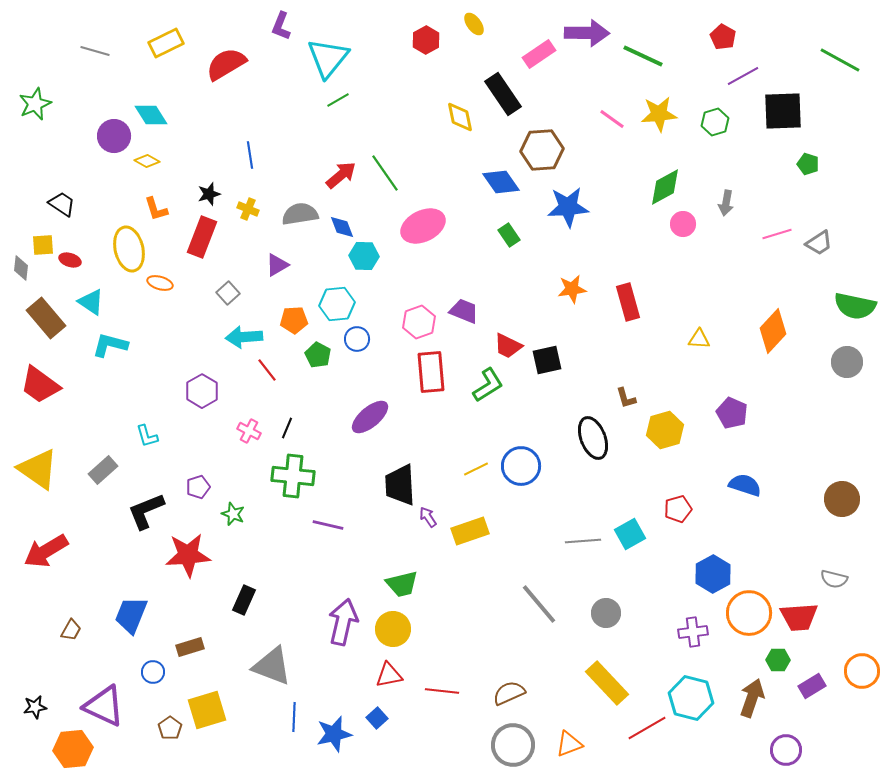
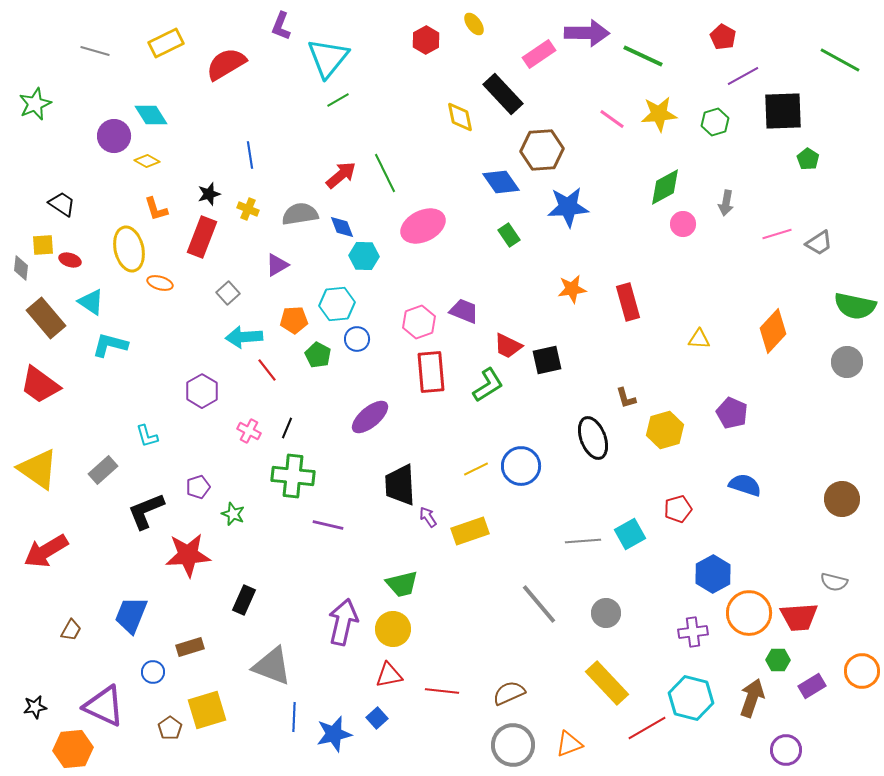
black rectangle at (503, 94): rotated 9 degrees counterclockwise
green pentagon at (808, 164): moved 5 px up; rotated 15 degrees clockwise
green line at (385, 173): rotated 9 degrees clockwise
gray semicircle at (834, 579): moved 3 px down
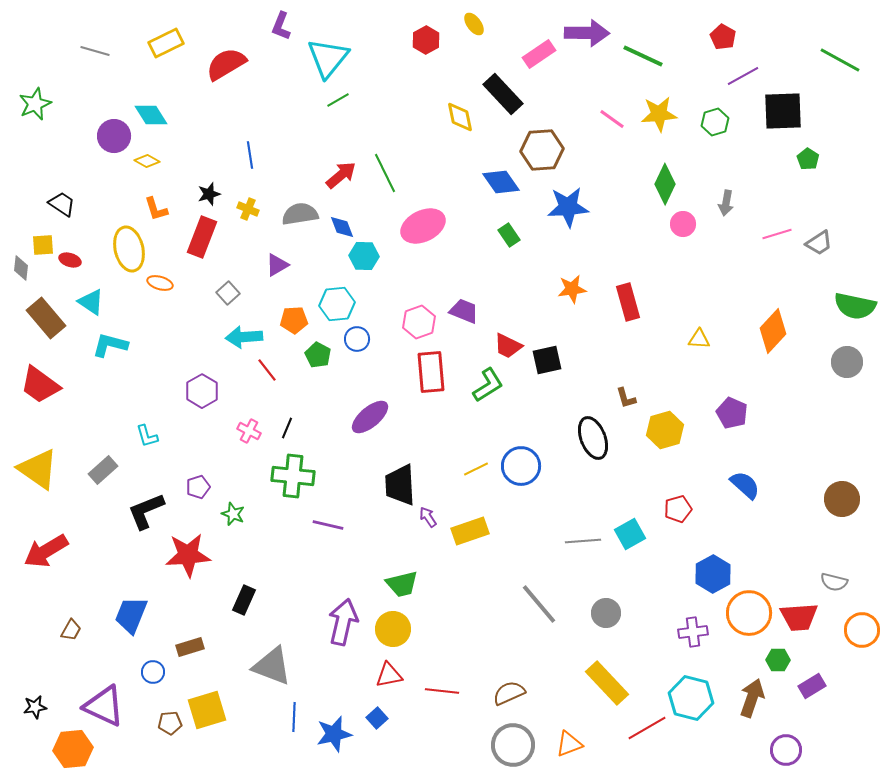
green diamond at (665, 187): moved 3 px up; rotated 36 degrees counterclockwise
blue semicircle at (745, 485): rotated 24 degrees clockwise
orange circle at (862, 671): moved 41 px up
brown pentagon at (170, 728): moved 5 px up; rotated 30 degrees clockwise
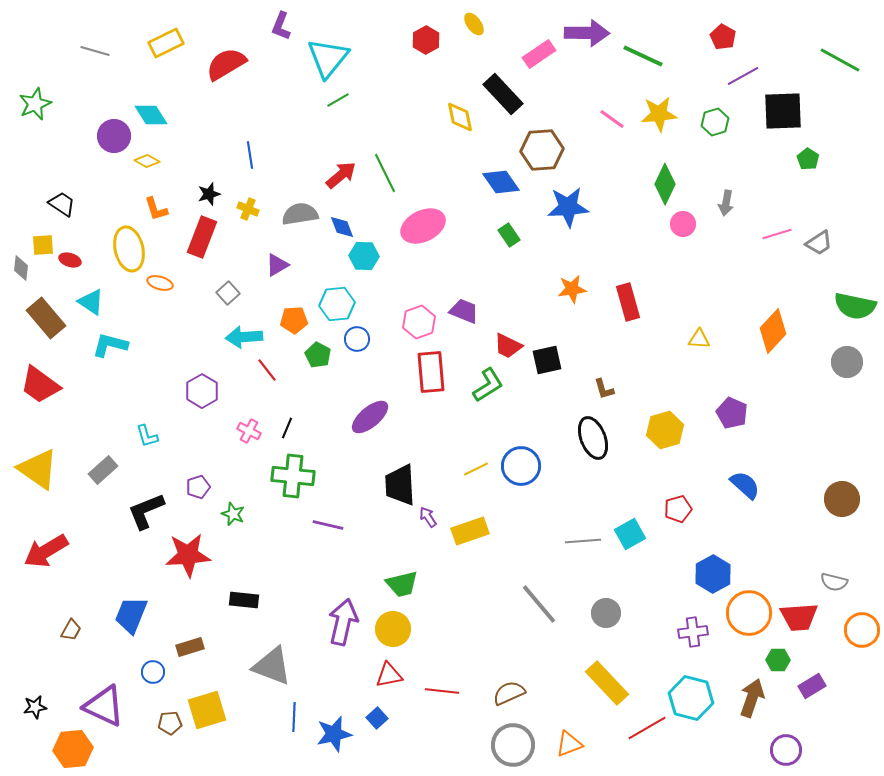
brown L-shape at (626, 398): moved 22 px left, 9 px up
black rectangle at (244, 600): rotated 72 degrees clockwise
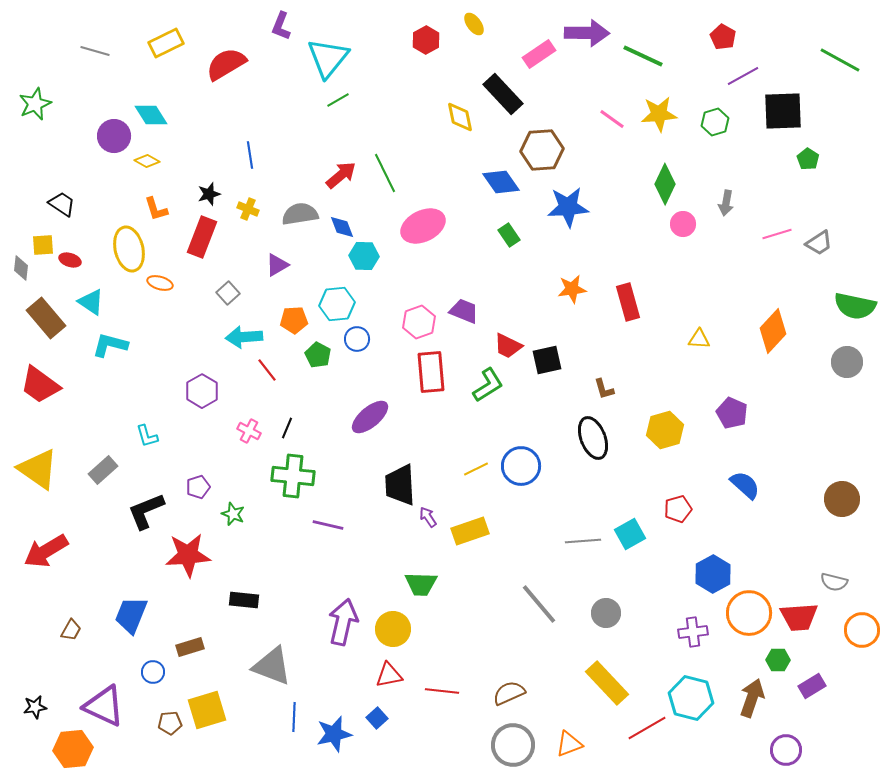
green trapezoid at (402, 584): moved 19 px right; rotated 16 degrees clockwise
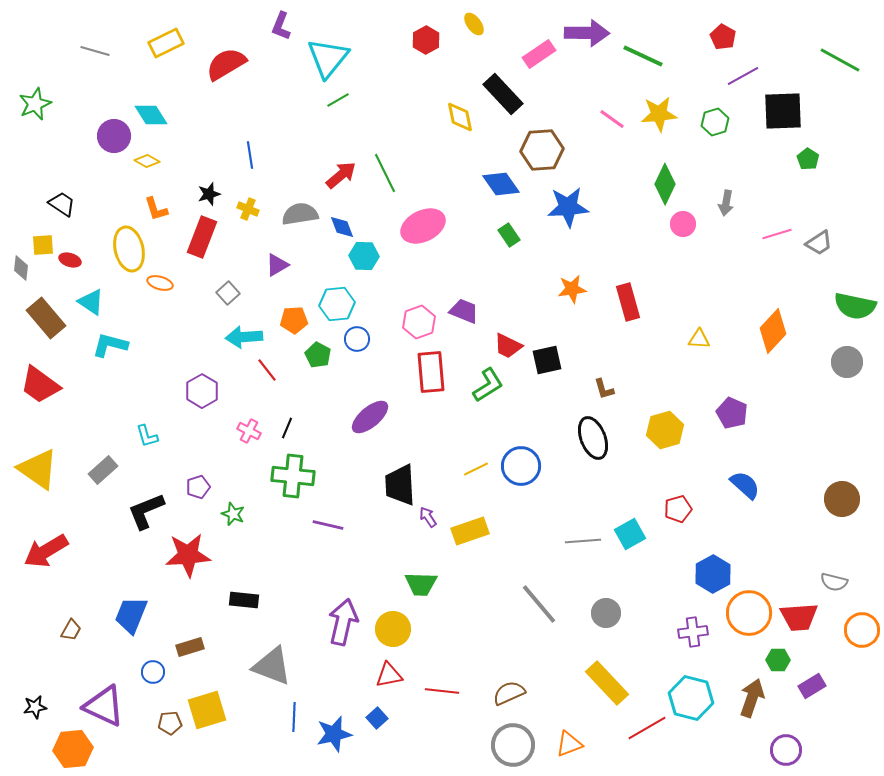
blue diamond at (501, 182): moved 2 px down
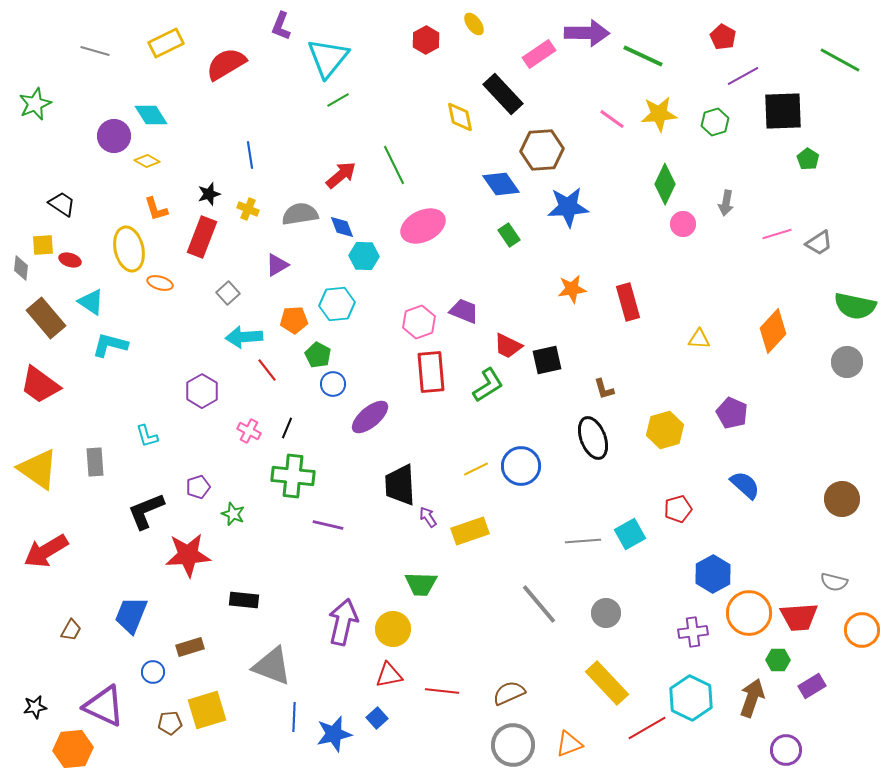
green line at (385, 173): moved 9 px right, 8 px up
blue circle at (357, 339): moved 24 px left, 45 px down
gray rectangle at (103, 470): moved 8 px left, 8 px up; rotated 52 degrees counterclockwise
cyan hexagon at (691, 698): rotated 12 degrees clockwise
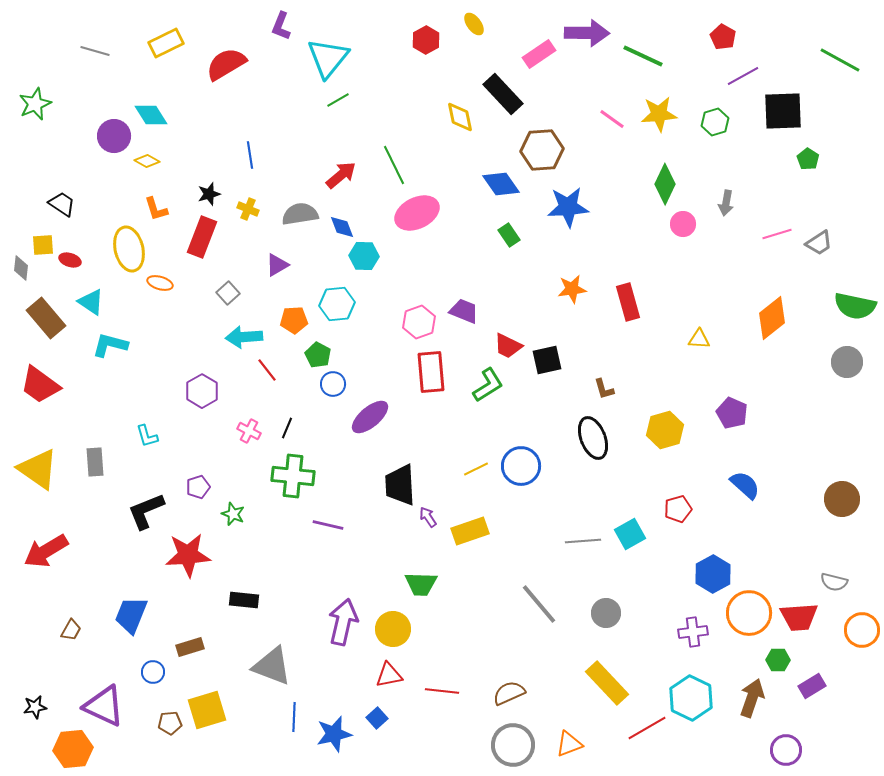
pink ellipse at (423, 226): moved 6 px left, 13 px up
orange diamond at (773, 331): moved 1 px left, 13 px up; rotated 9 degrees clockwise
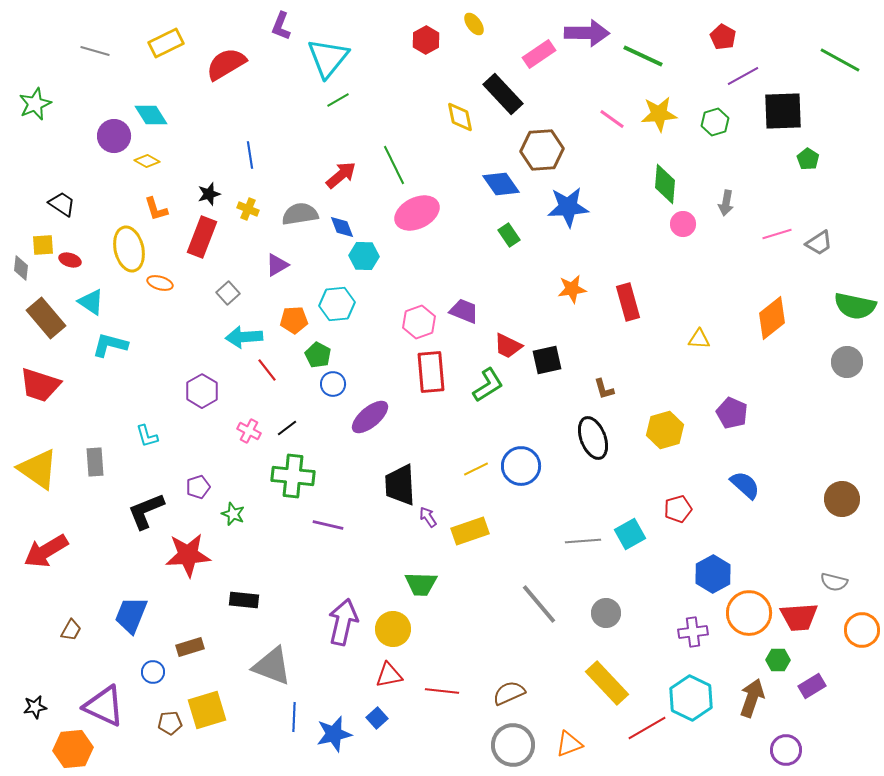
green diamond at (665, 184): rotated 21 degrees counterclockwise
red trapezoid at (40, 385): rotated 18 degrees counterclockwise
black line at (287, 428): rotated 30 degrees clockwise
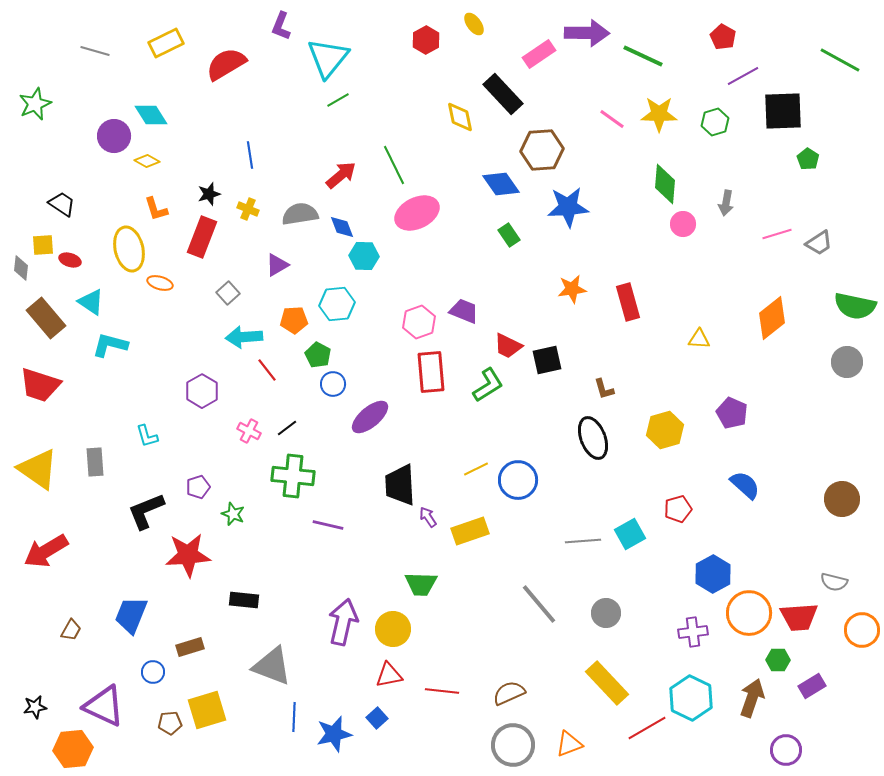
yellow star at (659, 114): rotated 6 degrees clockwise
blue circle at (521, 466): moved 3 px left, 14 px down
